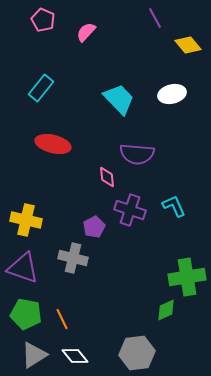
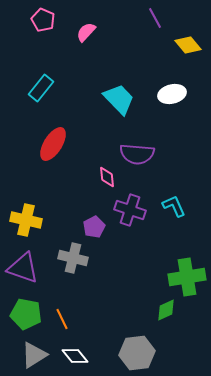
red ellipse: rotated 72 degrees counterclockwise
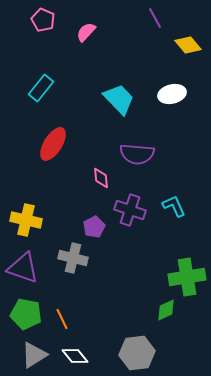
pink diamond: moved 6 px left, 1 px down
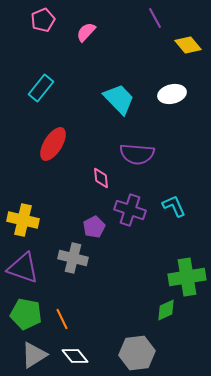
pink pentagon: rotated 25 degrees clockwise
yellow cross: moved 3 px left
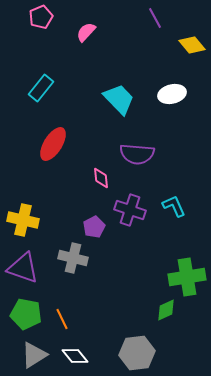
pink pentagon: moved 2 px left, 3 px up
yellow diamond: moved 4 px right
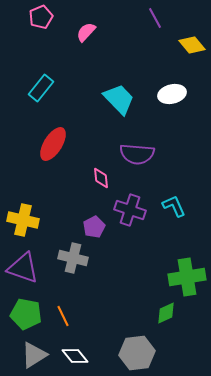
green diamond: moved 3 px down
orange line: moved 1 px right, 3 px up
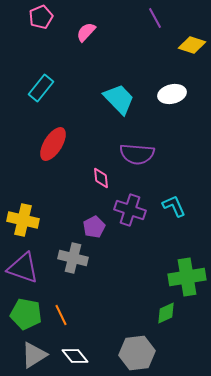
yellow diamond: rotated 32 degrees counterclockwise
orange line: moved 2 px left, 1 px up
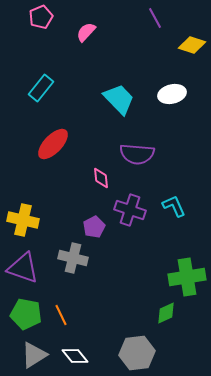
red ellipse: rotated 12 degrees clockwise
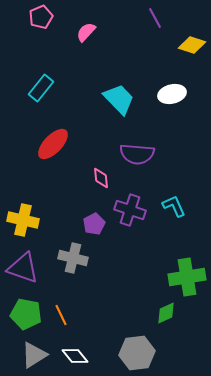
purple pentagon: moved 3 px up
